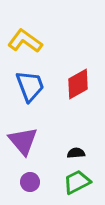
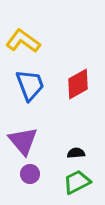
yellow L-shape: moved 2 px left
blue trapezoid: moved 1 px up
purple circle: moved 8 px up
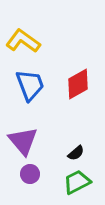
black semicircle: rotated 144 degrees clockwise
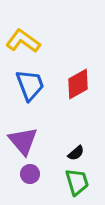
green trapezoid: rotated 100 degrees clockwise
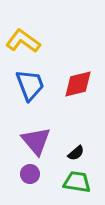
red diamond: rotated 16 degrees clockwise
purple triangle: moved 13 px right
green trapezoid: rotated 64 degrees counterclockwise
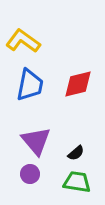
blue trapezoid: rotated 32 degrees clockwise
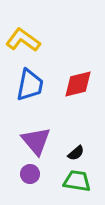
yellow L-shape: moved 1 px up
green trapezoid: moved 1 px up
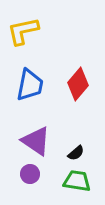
yellow L-shape: moved 9 px up; rotated 48 degrees counterclockwise
red diamond: rotated 36 degrees counterclockwise
purple triangle: rotated 16 degrees counterclockwise
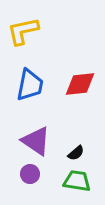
red diamond: moved 2 px right; rotated 44 degrees clockwise
